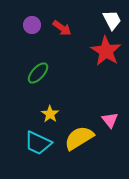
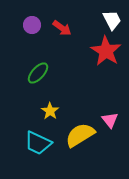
yellow star: moved 3 px up
yellow semicircle: moved 1 px right, 3 px up
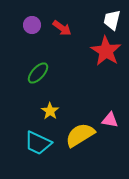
white trapezoid: rotated 140 degrees counterclockwise
pink triangle: rotated 42 degrees counterclockwise
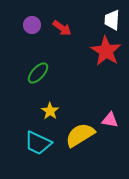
white trapezoid: rotated 10 degrees counterclockwise
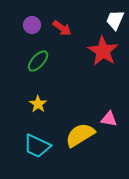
white trapezoid: moved 3 px right; rotated 20 degrees clockwise
red star: moved 3 px left
green ellipse: moved 12 px up
yellow star: moved 12 px left, 7 px up
pink triangle: moved 1 px left, 1 px up
cyan trapezoid: moved 1 px left, 3 px down
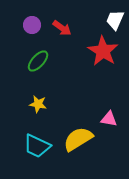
yellow star: rotated 24 degrees counterclockwise
yellow semicircle: moved 2 px left, 4 px down
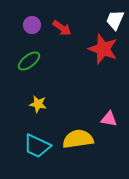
red star: moved 2 px up; rotated 12 degrees counterclockwise
green ellipse: moved 9 px left; rotated 10 degrees clockwise
yellow semicircle: rotated 24 degrees clockwise
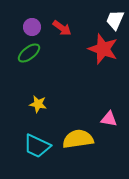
purple circle: moved 2 px down
green ellipse: moved 8 px up
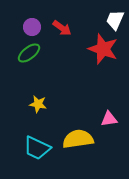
pink triangle: rotated 18 degrees counterclockwise
cyan trapezoid: moved 2 px down
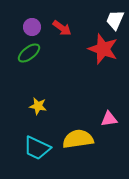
yellow star: moved 2 px down
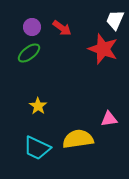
yellow star: rotated 24 degrees clockwise
